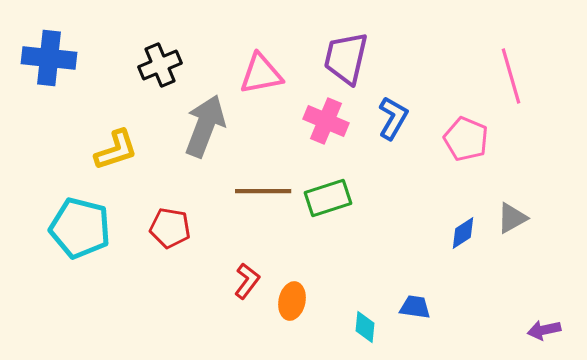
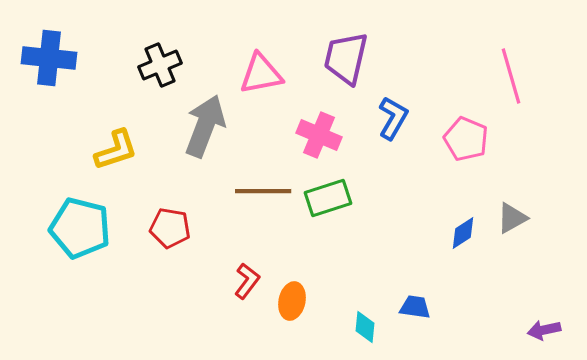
pink cross: moved 7 px left, 14 px down
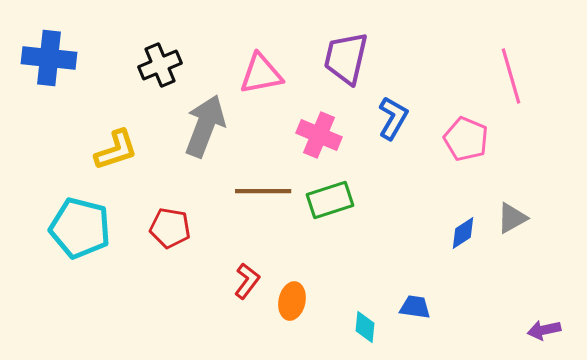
green rectangle: moved 2 px right, 2 px down
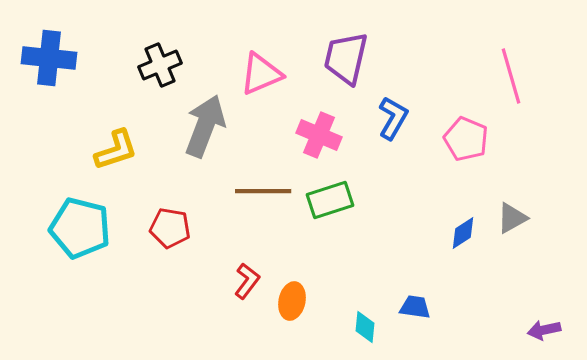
pink triangle: rotated 12 degrees counterclockwise
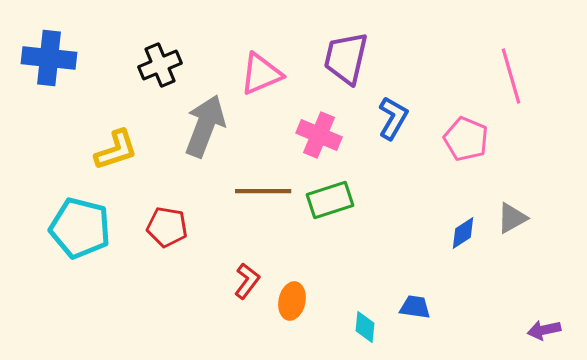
red pentagon: moved 3 px left, 1 px up
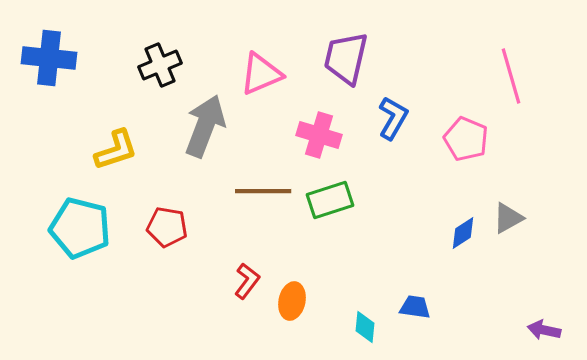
pink cross: rotated 6 degrees counterclockwise
gray triangle: moved 4 px left
purple arrow: rotated 24 degrees clockwise
